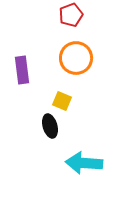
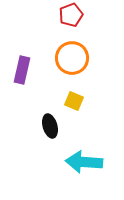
orange circle: moved 4 px left
purple rectangle: rotated 20 degrees clockwise
yellow square: moved 12 px right
cyan arrow: moved 1 px up
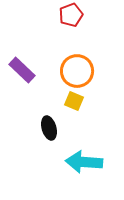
orange circle: moved 5 px right, 13 px down
purple rectangle: rotated 60 degrees counterclockwise
black ellipse: moved 1 px left, 2 px down
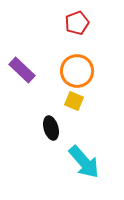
red pentagon: moved 6 px right, 8 px down
black ellipse: moved 2 px right
cyan arrow: rotated 135 degrees counterclockwise
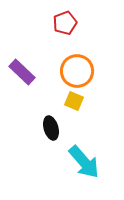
red pentagon: moved 12 px left
purple rectangle: moved 2 px down
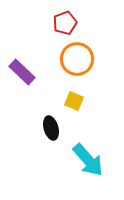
orange circle: moved 12 px up
cyan arrow: moved 4 px right, 2 px up
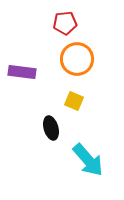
red pentagon: rotated 15 degrees clockwise
purple rectangle: rotated 36 degrees counterclockwise
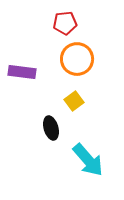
yellow square: rotated 30 degrees clockwise
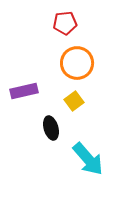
orange circle: moved 4 px down
purple rectangle: moved 2 px right, 19 px down; rotated 20 degrees counterclockwise
cyan arrow: moved 1 px up
